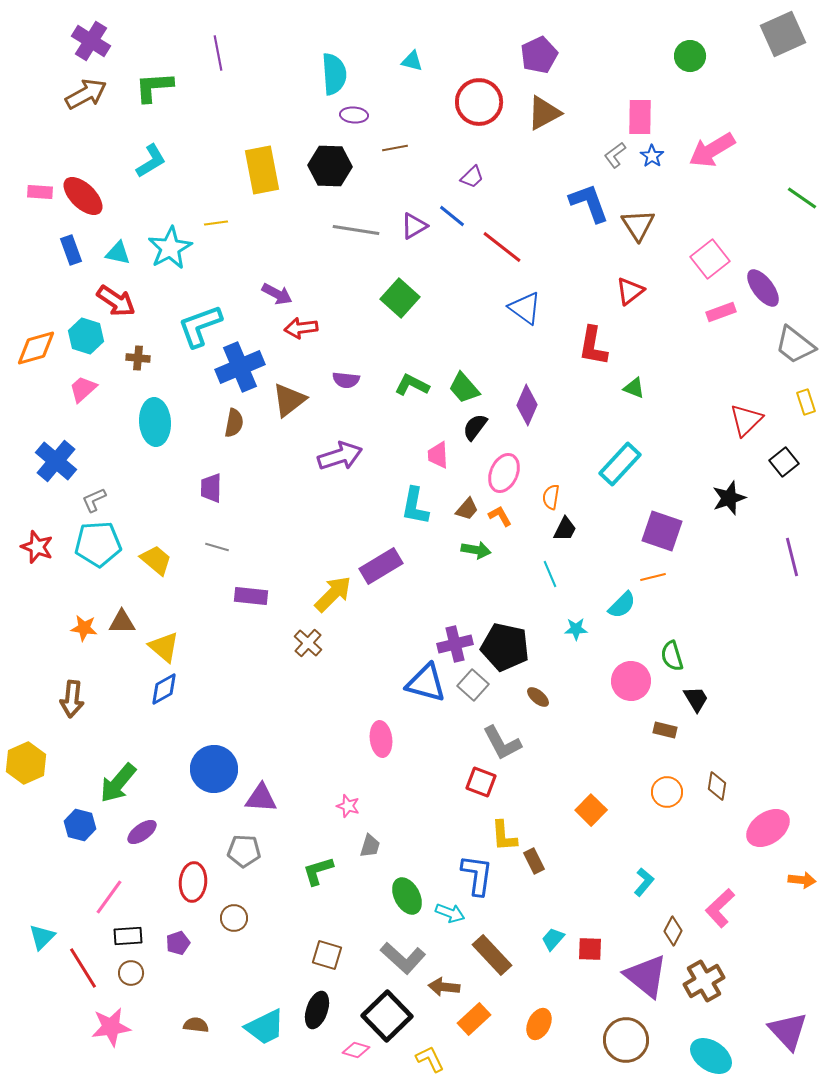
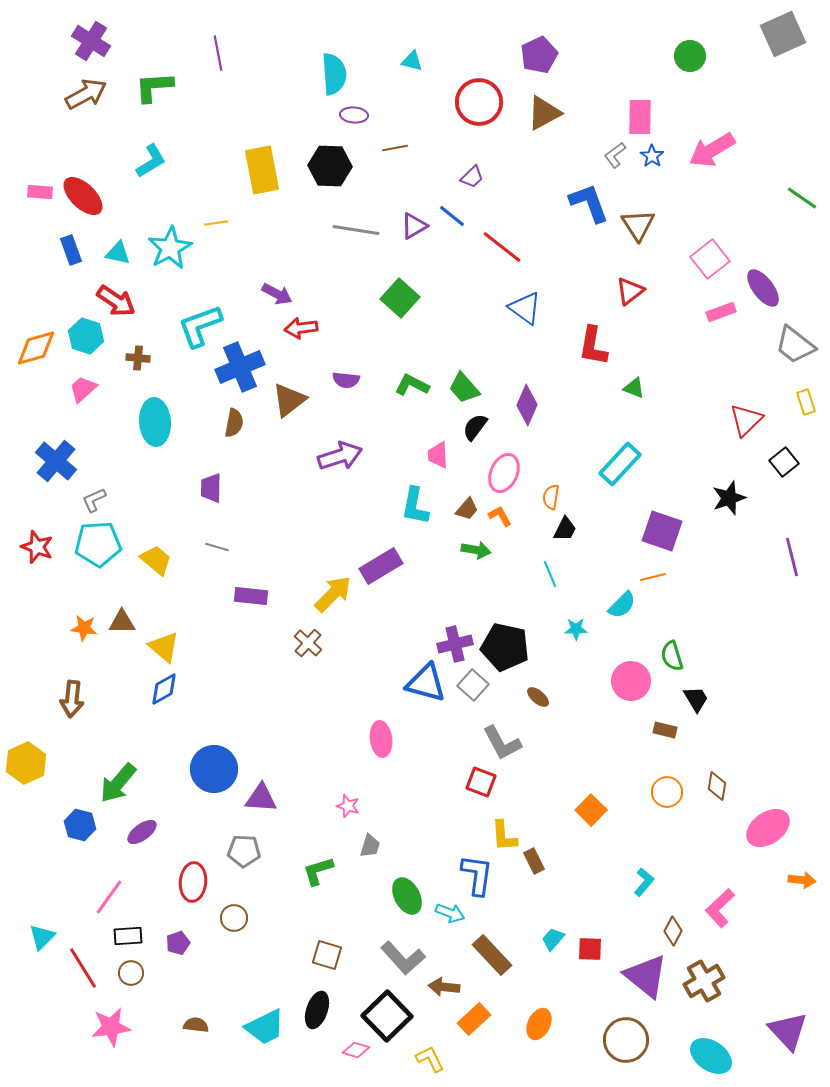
gray L-shape at (403, 958): rotated 6 degrees clockwise
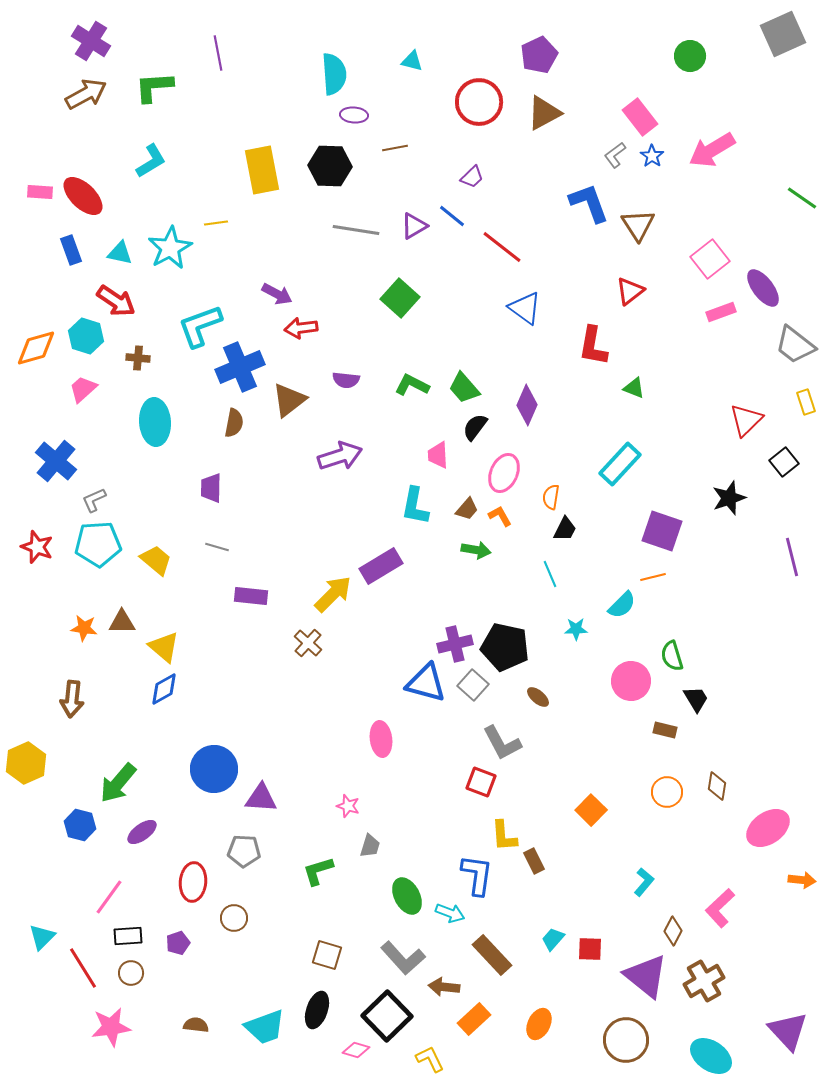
pink rectangle at (640, 117): rotated 39 degrees counterclockwise
cyan triangle at (118, 253): moved 2 px right
cyan trapezoid at (265, 1027): rotated 6 degrees clockwise
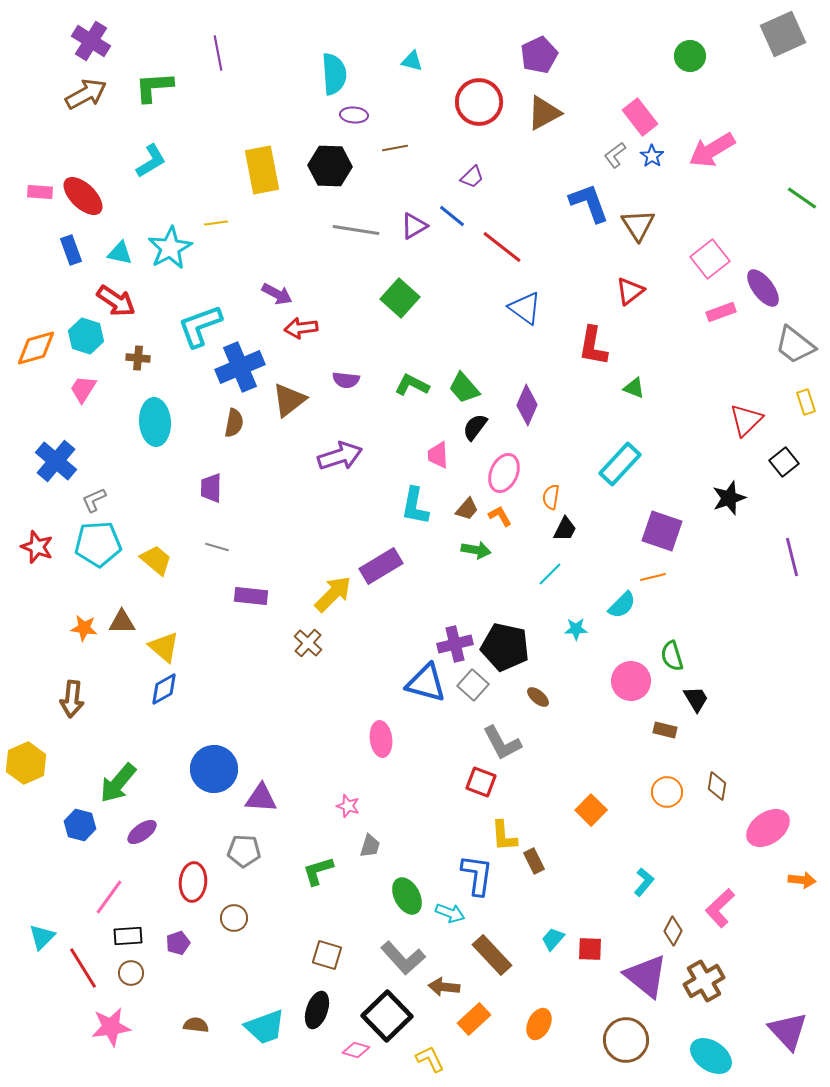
pink trapezoid at (83, 389): rotated 16 degrees counterclockwise
cyan line at (550, 574): rotated 68 degrees clockwise
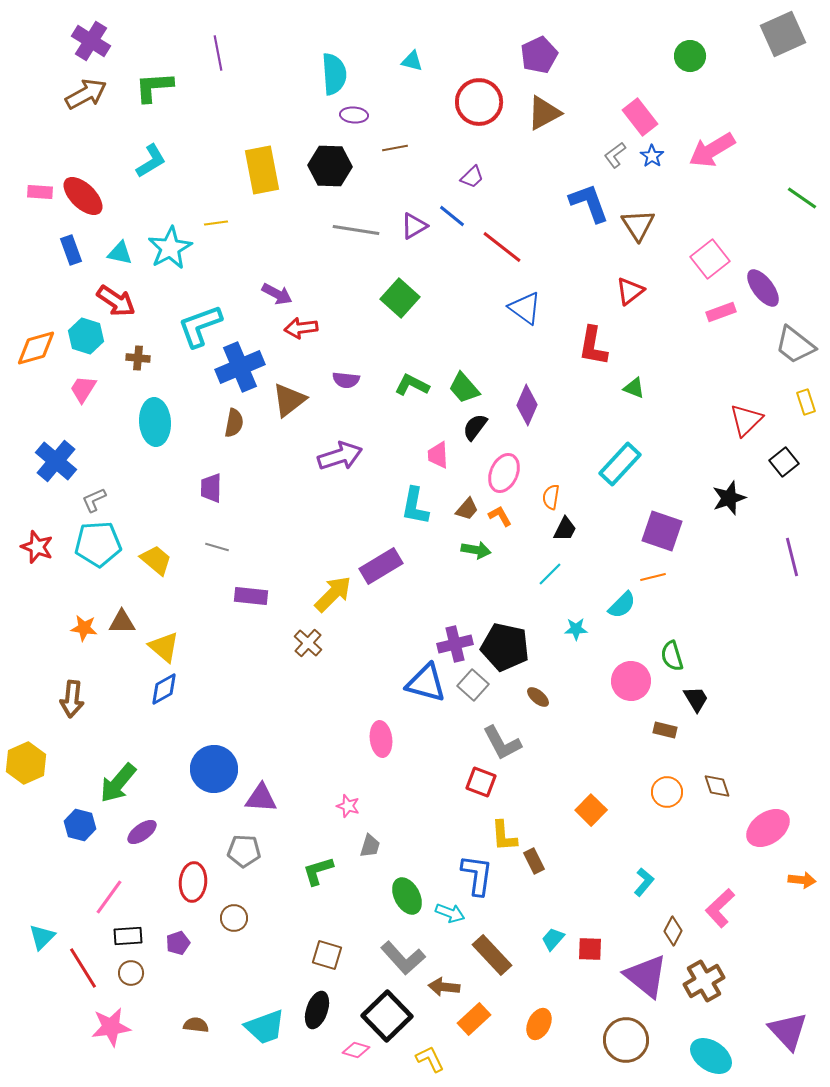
brown diamond at (717, 786): rotated 28 degrees counterclockwise
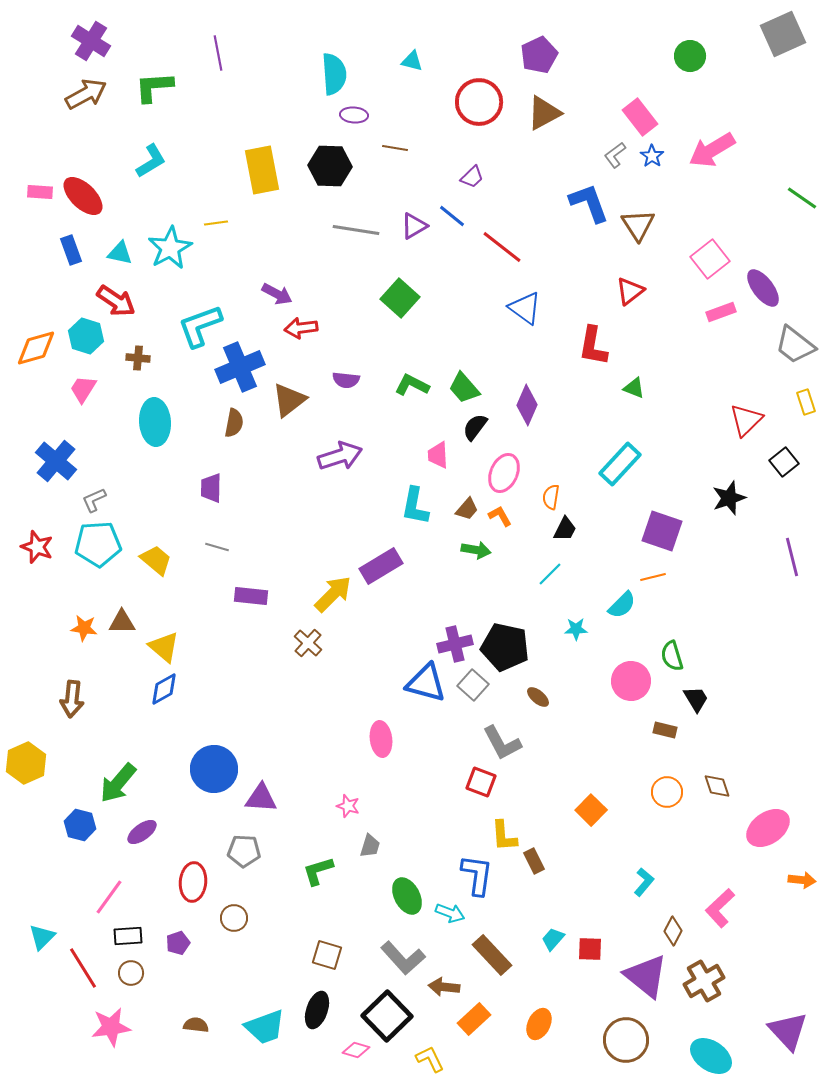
brown line at (395, 148): rotated 20 degrees clockwise
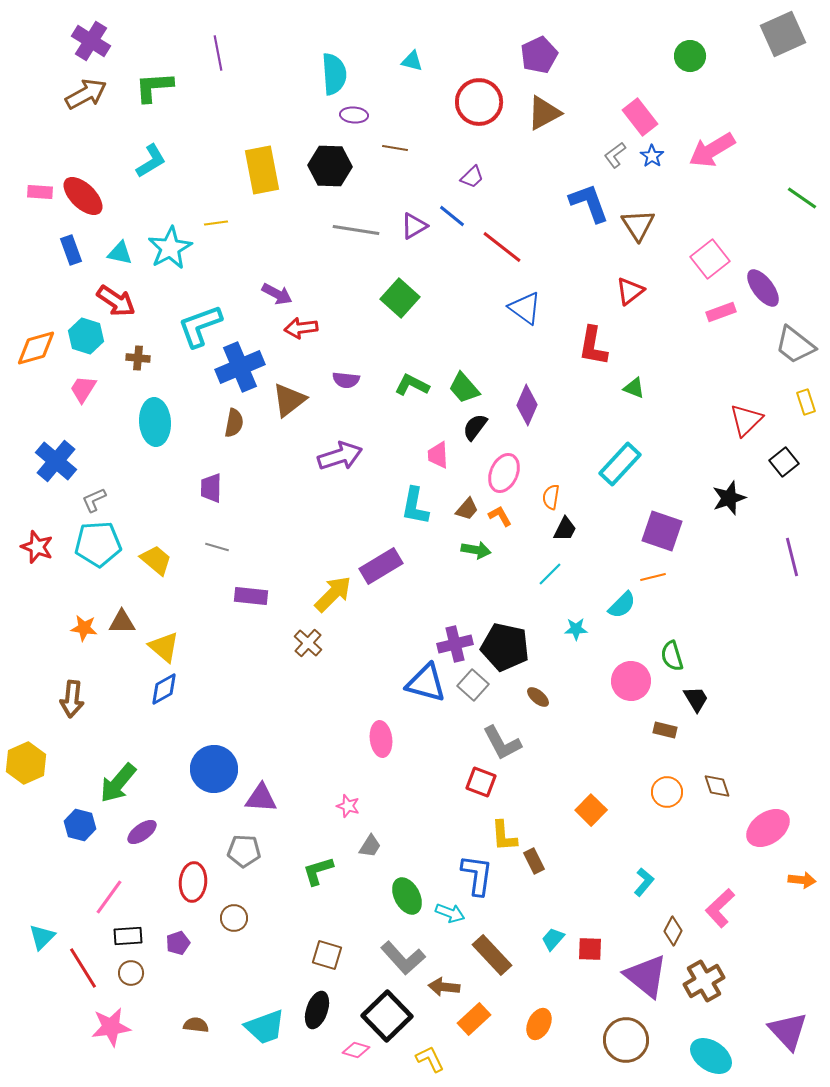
gray trapezoid at (370, 846): rotated 15 degrees clockwise
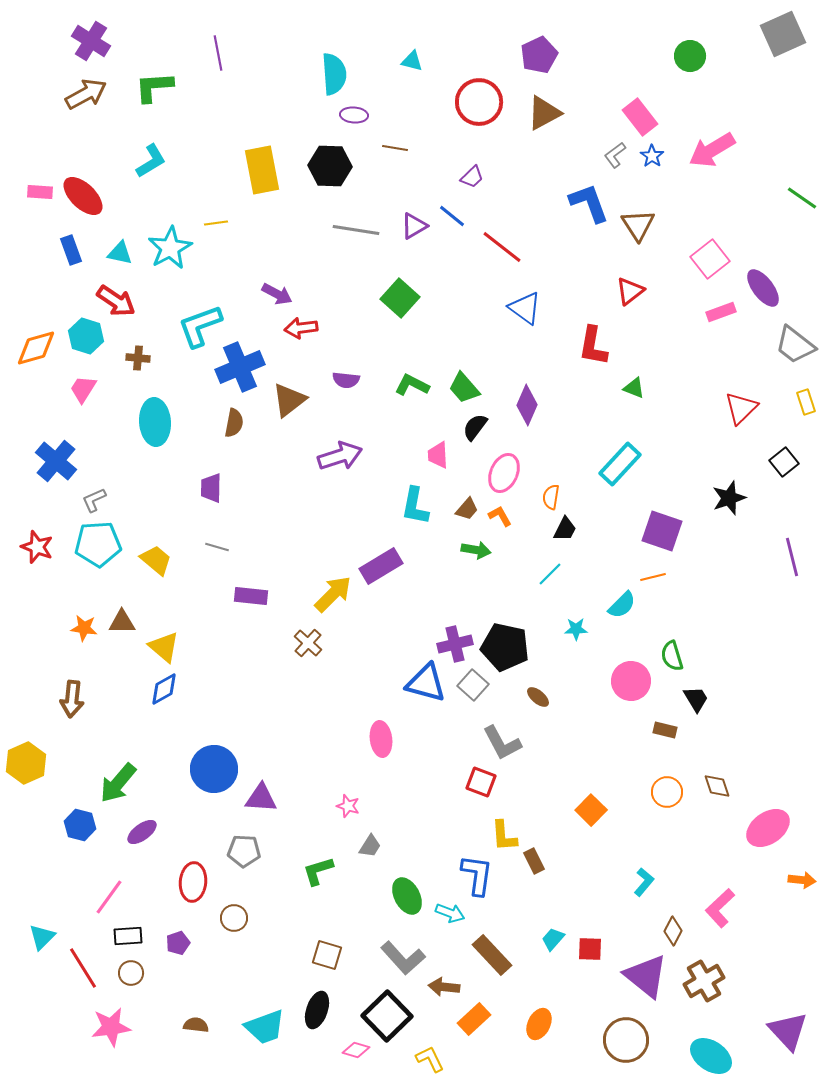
red triangle at (746, 420): moved 5 px left, 12 px up
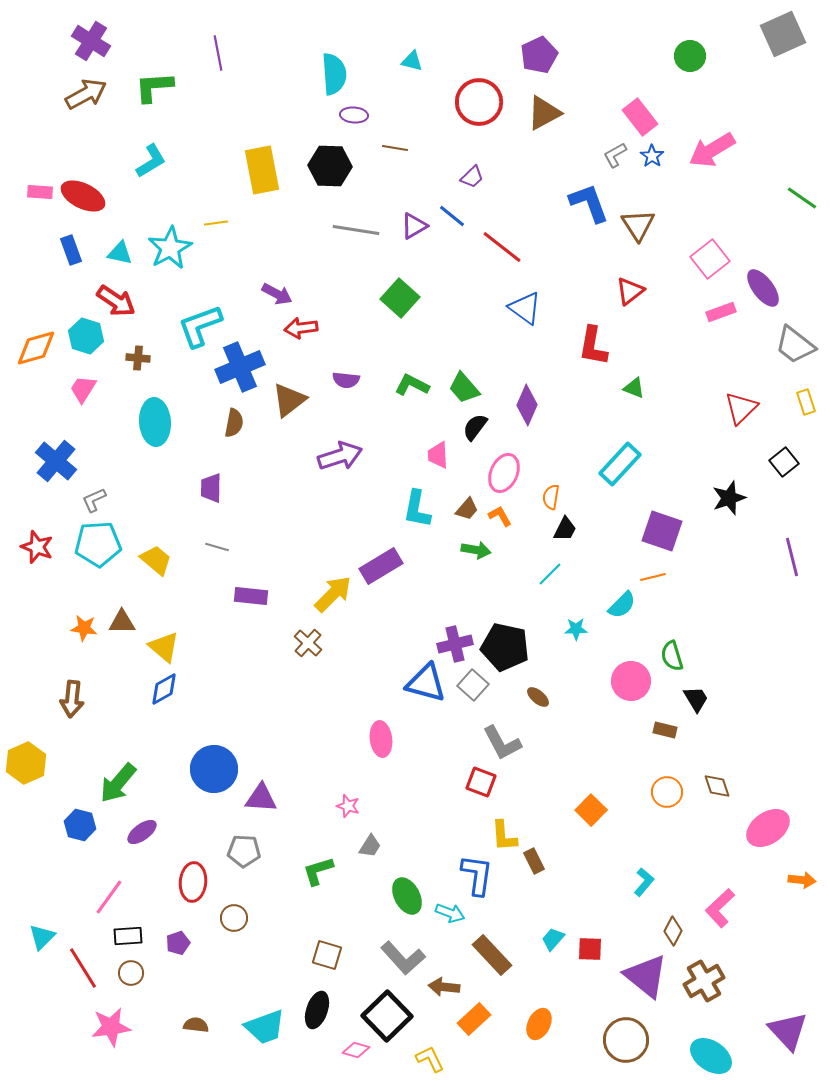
gray L-shape at (615, 155): rotated 8 degrees clockwise
red ellipse at (83, 196): rotated 18 degrees counterclockwise
cyan L-shape at (415, 506): moved 2 px right, 3 px down
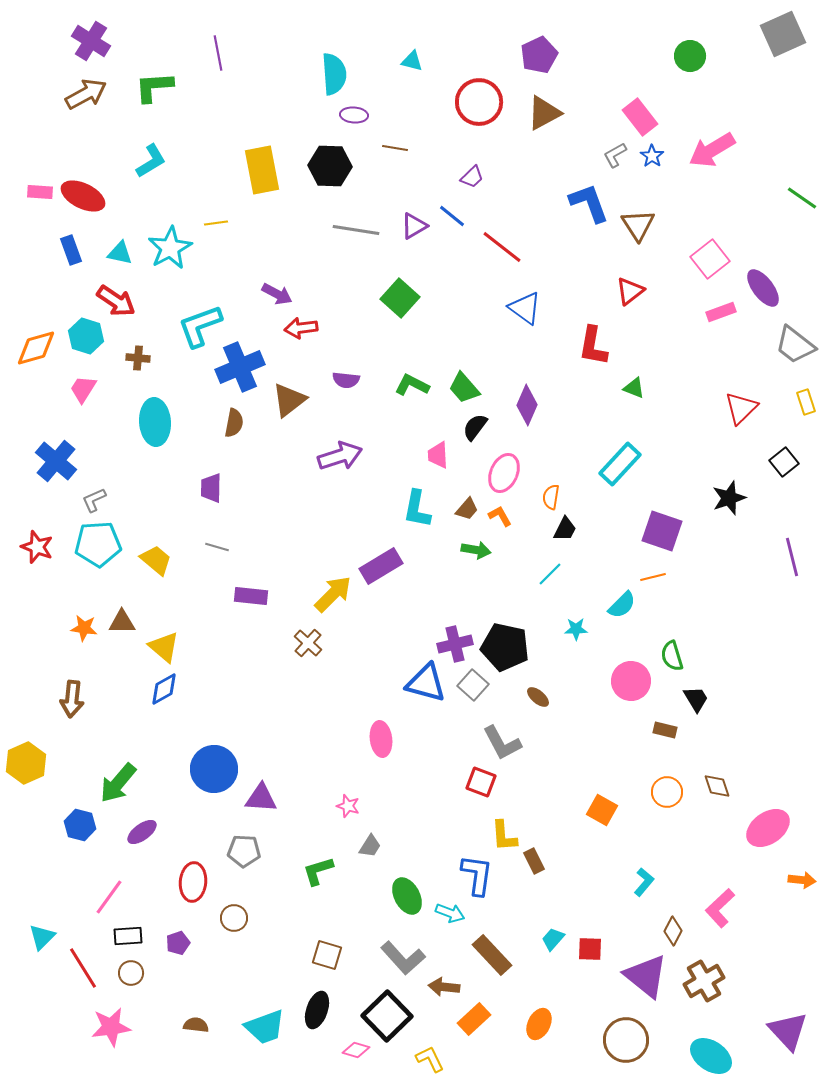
orange square at (591, 810): moved 11 px right; rotated 16 degrees counterclockwise
